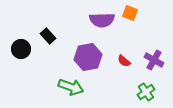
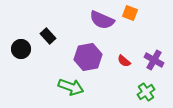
purple semicircle: rotated 25 degrees clockwise
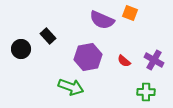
green cross: rotated 36 degrees clockwise
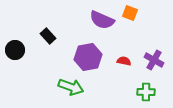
black circle: moved 6 px left, 1 px down
red semicircle: rotated 152 degrees clockwise
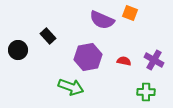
black circle: moved 3 px right
